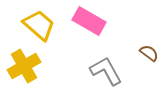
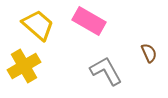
yellow trapezoid: moved 1 px left
brown semicircle: rotated 30 degrees clockwise
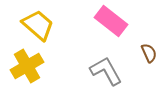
pink rectangle: moved 22 px right; rotated 8 degrees clockwise
yellow cross: moved 3 px right
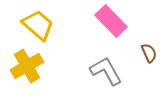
pink rectangle: rotated 8 degrees clockwise
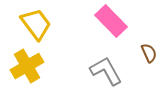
yellow trapezoid: moved 2 px left, 1 px up; rotated 12 degrees clockwise
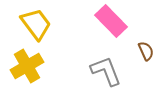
brown semicircle: moved 3 px left, 2 px up
gray L-shape: rotated 8 degrees clockwise
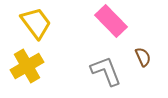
yellow trapezoid: moved 1 px up
brown semicircle: moved 3 px left, 6 px down
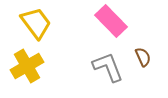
gray L-shape: moved 2 px right, 4 px up
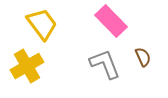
yellow trapezoid: moved 6 px right, 1 px down
gray L-shape: moved 3 px left, 3 px up
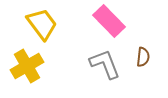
pink rectangle: moved 2 px left
brown semicircle: rotated 30 degrees clockwise
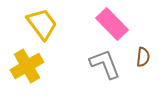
pink rectangle: moved 3 px right, 3 px down
